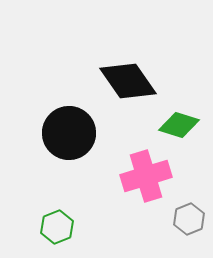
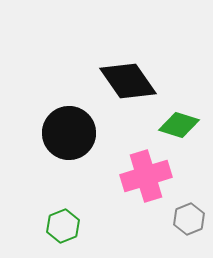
green hexagon: moved 6 px right, 1 px up
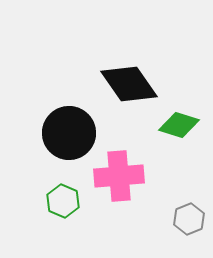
black diamond: moved 1 px right, 3 px down
pink cross: moved 27 px left; rotated 12 degrees clockwise
green hexagon: moved 25 px up; rotated 16 degrees counterclockwise
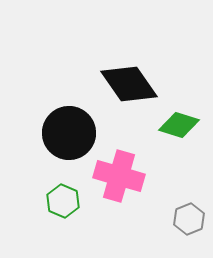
pink cross: rotated 21 degrees clockwise
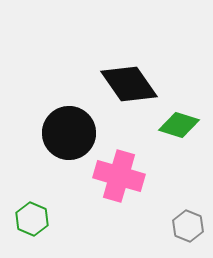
green hexagon: moved 31 px left, 18 px down
gray hexagon: moved 1 px left, 7 px down; rotated 16 degrees counterclockwise
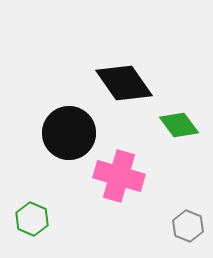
black diamond: moved 5 px left, 1 px up
green diamond: rotated 36 degrees clockwise
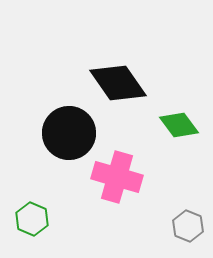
black diamond: moved 6 px left
pink cross: moved 2 px left, 1 px down
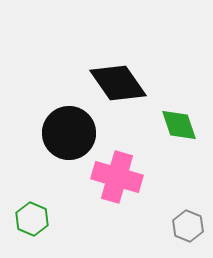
green diamond: rotated 18 degrees clockwise
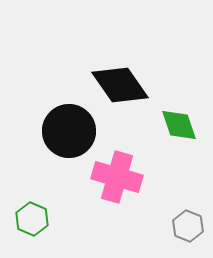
black diamond: moved 2 px right, 2 px down
black circle: moved 2 px up
